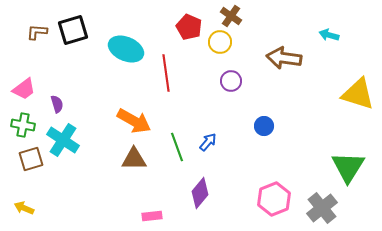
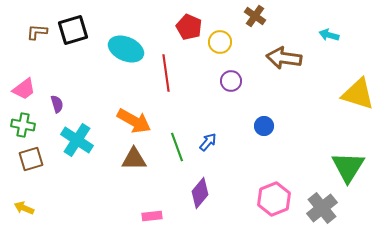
brown cross: moved 24 px right
cyan cross: moved 14 px right
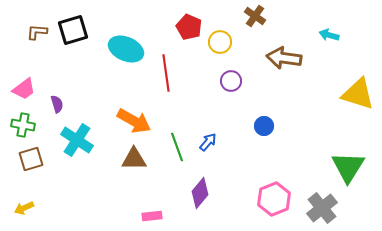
yellow arrow: rotated 48 degrees counterclockwise
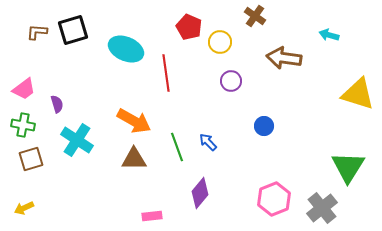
blue arrow: rotated 84 degrees counterclockwise
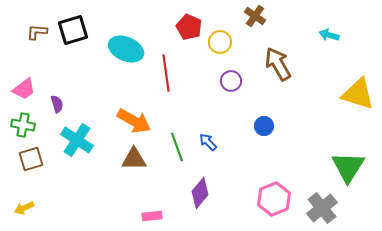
brown arrow: moved 6 px left, 6 px down; rotated 52 degrees clockwise
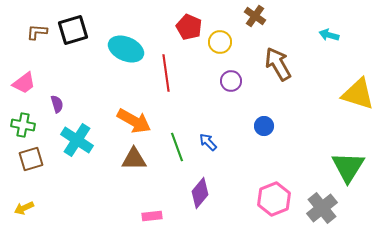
pink trapezoid: moved 6 px up
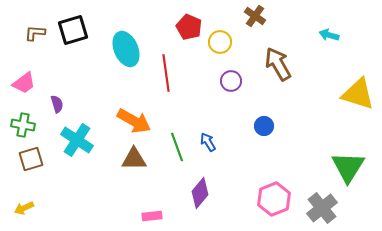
brown L-shape: moved 2 px left, 1 px down
cyan ellipse: rotated 44 degrees clockwise
blue arrow: rotated 12 degrees clockwise
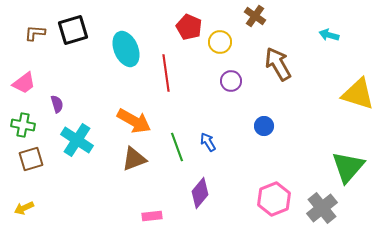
brown triangle: rotated 20 degrees counterclockwise
green triangle: rotated 9 degrees clockwise
